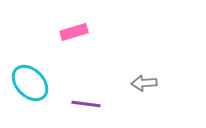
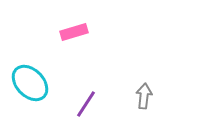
gray arrow: moved 13 px down; rotated 100 degrees clockwise
purple line: rotated 64 degrees counterclockwise
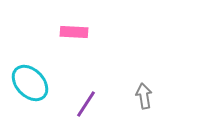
pink rectangle: rotated 20 degrees clockwise
gray arrow: rotated 15 degrees counterclockwise
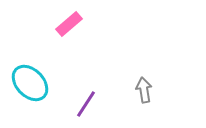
pink rectangle: moved 5 px left, 8 px up; rotated 44 degrees counterclockwise
gray arrow: moved 6 px up
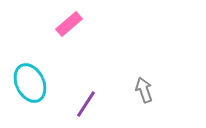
cyan ellipse: rotated 18 degrees clockwise
gray arrow: rotated 10 degrees counterclockwise
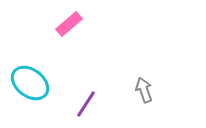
cyan ellipse: rotated 27 degrees counterclockwise
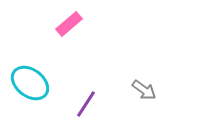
gray arrow: rotated 145 degrees clockwise
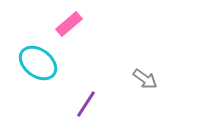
cyan ellipse: moved 8 px right, 20 px up
gray arrow: moved 1 px right, 11 px up
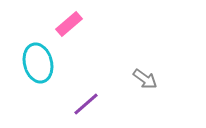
cyan ellipse: rotated 39 degrees clockwise
purple line: rotated 16 degrees clockwise
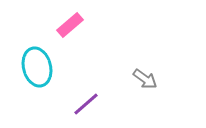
pink rectangle: moved 1 px right, 1 px down
cyan ellipse: moved 1 px left, 4 px down
